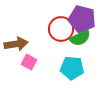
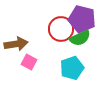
cyan pentagon: rotated 25 degrees counterclockwise
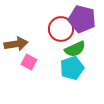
green semicircle: moved 5 px left, 11 px down
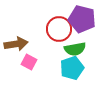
red circle: moved 2 px left
green semicircle: rotated 15 degrees clockwise
